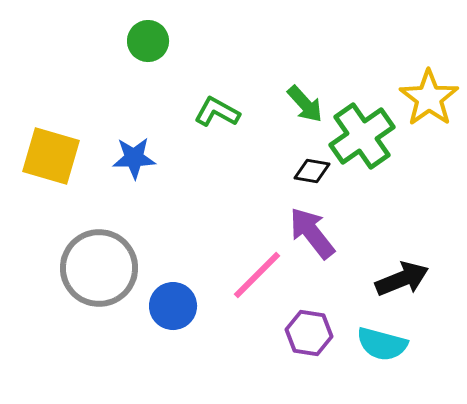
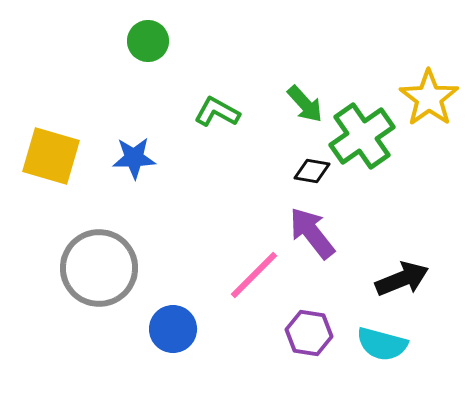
pink line: moved 3 px left
blue circle: moved 23 px down
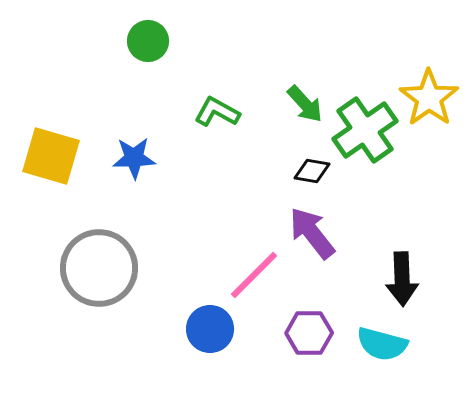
green cross: moved 3 px right, 6 px up
black arrow: rotated 110 degrees clockwise
blue circle: moved 37 px right
purple hexagon: rotated 9 degrees counterclockwise
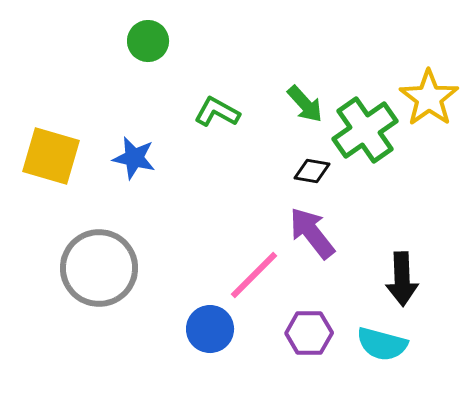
blue star: rotated 15 degrees clockwise
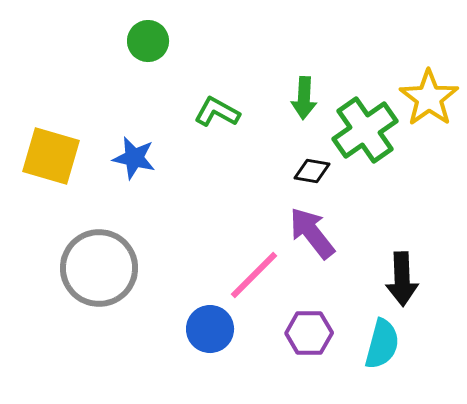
green arrow: moved 1 px left, 6 px up; rotated 45 degrees clockwise
cyan semicircle: rotated 90 degrees counterclockwise
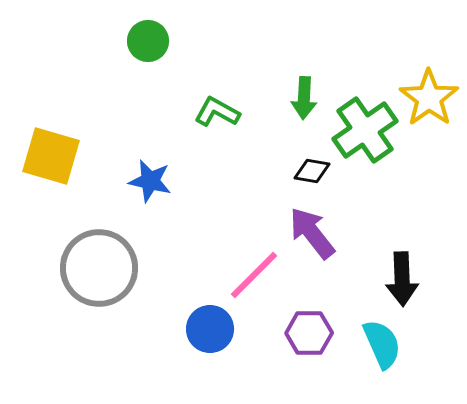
blue star: moved 16 px right, 23 px down
cyan semicircle: rotated 39 degrees counterclockwise
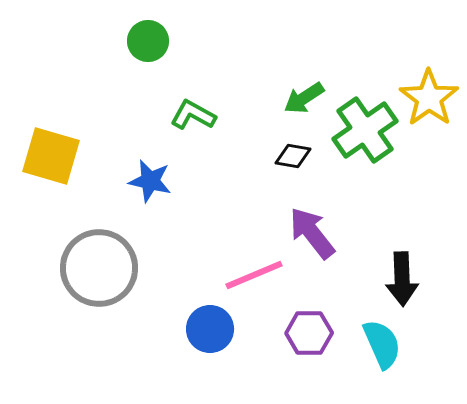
green arrow: rotated 54 degrees clockwise
green L-shape: moved 24 px left, 3 px down
black diamond: moved 19 px left, 15 px up
pink line: rotated 22 degrees clockwise
